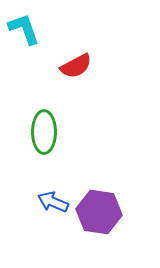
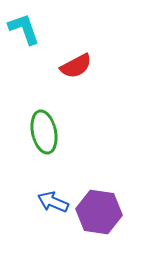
green ellipse: rotated 12 degrees counterclockwise
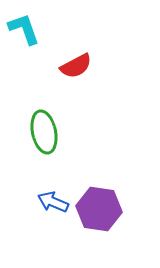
purple hexagon: moved 3 px up
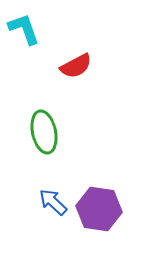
blue arrow: rotated 20 degrees clockwise
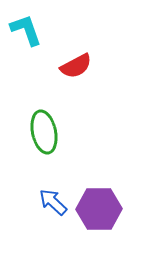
cyan L-shape: moved 2 px right, 1 px down
purple hexagon: rotated 9 degrees counterclockwise
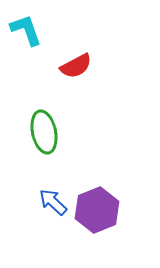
purple hexagon: moved 2 px left, 1 px down; rotated 21 degrees counterclockwise
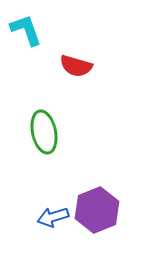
red semicircle: rotated 44 degrees clockwise
blue arrow: moved 15 px down; rotated 60 degrees counterclockwise
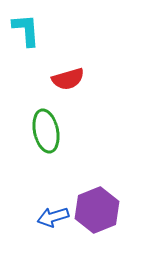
cyan L-shape: rotated 15 degrees clockwise
red semicircle: moved 8 px left, 13 px down; rotated 32 degrees counterclockwise
green ellipse: moved 2 px right, 1 px up
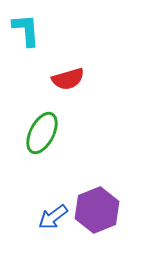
green ellipse: moved 4 px left, 2 px down; rotated 39 degrees clockwise
blue arrow: rotated 20 degrees counterclockwise
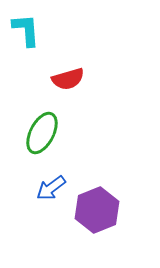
blue arrow: moved 2 px left, 29 px up
